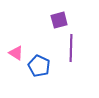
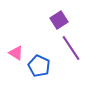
purple square: rotated 18 degrees counterclockwise
purple line: rotated 36 degrees counterclockwise
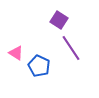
purple square: rotated 24 degrees counterclockwise
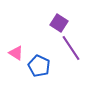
purple square: moved 3 px down
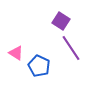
purple square: moved 2 px right, 2 px up
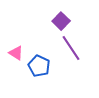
purple square: rotated 12 degrees clockwise
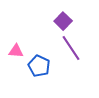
purple square: moved 2 px right
pink triangle: moved 2 px up; rotated 28 degrees counterclockwise
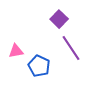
purple square: moved 4 px left, 2 px up
pink triangle: rotated 14 degrees counterclockwise
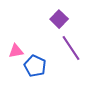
blue pentagon: moved 4 px left
